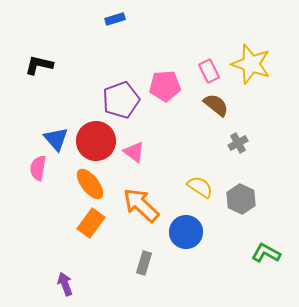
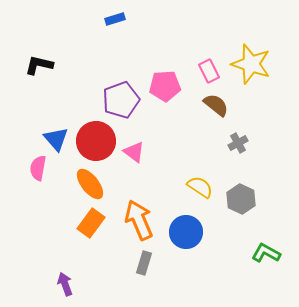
orange arrow: moved 2 px left, 15 px down; rotated 24 degrees clockwise
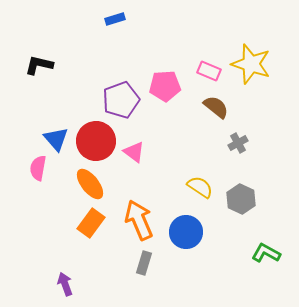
pink rectangle: rotated 40 degrees counterclockwise
brown semicircle: moved 2 px down
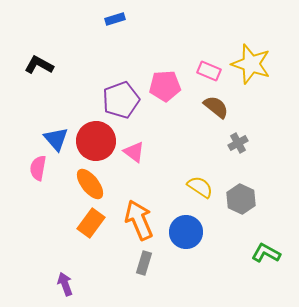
black L-shape: rotated 16 degrees clockwise
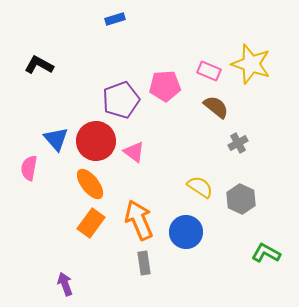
pink semicircle: moved 9 px left
gray rectangle: rotated 25 degrees counterclockwise
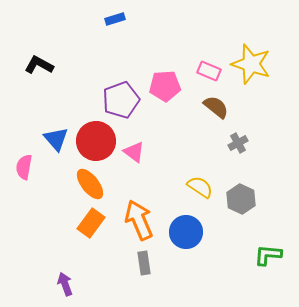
pink semicircle: moved 5 px left, 1 px up
green L-shape: moved 2 px right, 2 px down; rotated 24 degrees counterclockwise
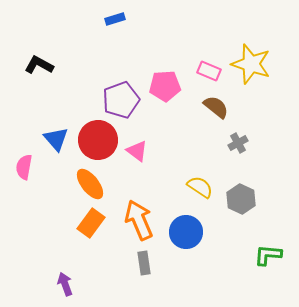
red circle: moved 2 px right, 1 px up
pink triangle: moved 3 px right, 1 px up
